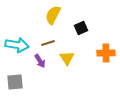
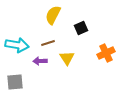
orange cross: rotated 24 degrees counterclockwise
purple arrow: rotated 120 degrees clockwise
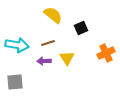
yellow semicircle: rotated 102 degrees clockwise
purple arrow: moved 4 px right
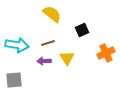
yellow semicircle: moved 1 px left, 1 px up
black square: moved 1 px right, 2 px down
gray square: moved 1 px left, 2 px up
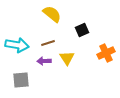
gray square: moved 7 px right
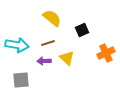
yellow semicircle: moved 4 px down
yellow triangle: rotated 14 degrees counterclockwise
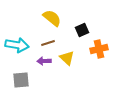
orange cross: moved 7 px left, 4 px up; rotated 12 degrees clockwise
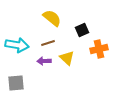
gray square: moved 5 px left, 3 px down
